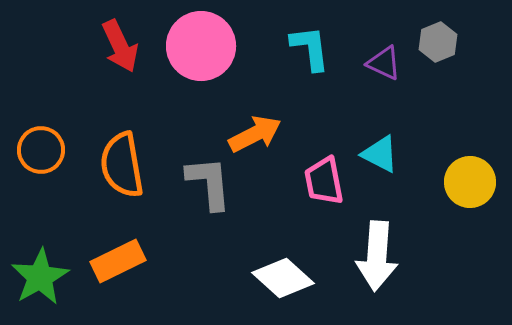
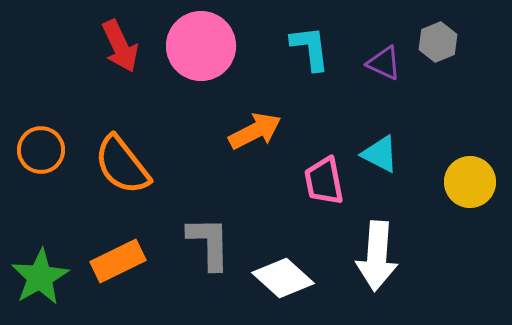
orange arrow: moved 3 px up
orange semicircle: rotated 28 degrees counterclockwise
gray L-shape: moved 60 px down; rotated 4 degrees clockwise
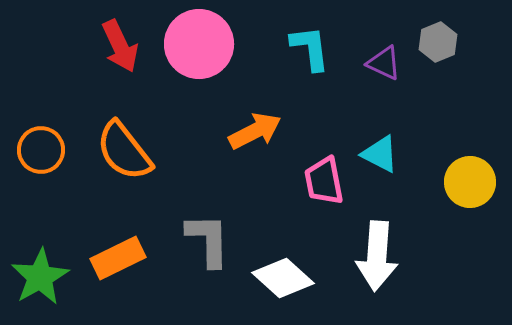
pink circle: moved 2 px left, 2 px up
orange semicircle: moved 2 px right, 14 px up
gray L-shape: moved 1 px left, 3 px up
orange rectangle: moved 3 px up
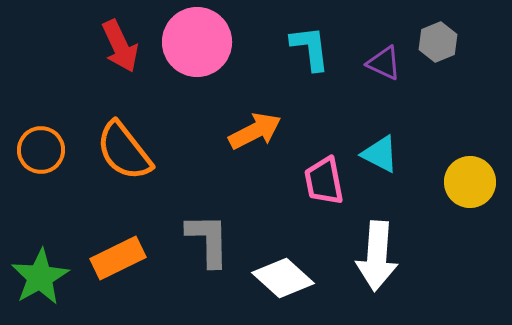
pink circle: moved 2 px left, 2 px up
